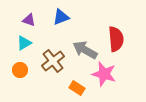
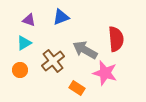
pink star: moved 1 px right, 1 px up
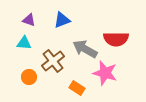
blue triangle: moved 1 px right, 3 px down
red semicircle: rotated 95 degrees clockwise
cyan triangle: rotated 35 degrees clockwise
gray arrow: moved 1 px up
orange circle: moved 9 px right, 7 px down
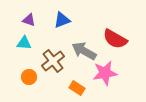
red semicircle: moved 1 px left; rotated 30 degrees clockwise
gray arrow: moved 1 px left, 2 px down
pink star: rotated 25 degrees counterclockwise
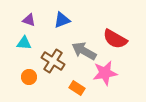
brown cross: rotated 20 degrees counterclockwise
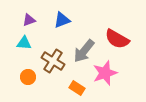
purple triangle: rotated 40 degrees counterclockwise
red semicircle: moved 2 px right
gray arrow: rotated 80 degrees counterclockwise
pink star: rotated 10 degrees counterclockwise
orange circle: moved 1 px left
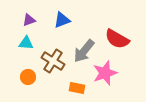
cyan triangle: moved 2 px right
orange rectangle: rotated 21 degrees counterclockwise
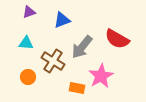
purple triangle: moved 8 px up
gray arrow: moved 2 px left, 4 px up
pink star: moved 4 px left, 3 px down; rotated 10 degrees counterclockwise
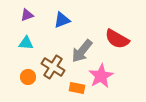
purple triangle: moved 2 px left, 3 px down
gray arrow: moved 4 px down
brown cross: moved 6 px down
